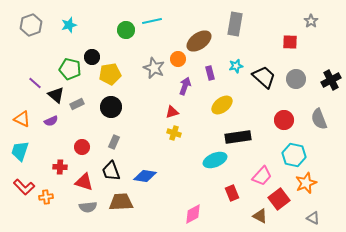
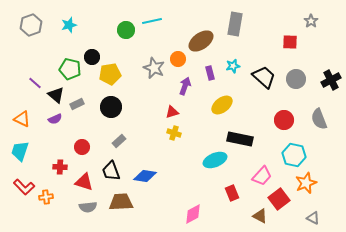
brown ellipse at (199, 41): moved 2 px right
cyan star at (236, 66): moved 3 px left
purple semicircle at (51, 121): moved 4 px right, 2 px up
black rectangle at (238, 137): moved 2 px right, 2 px down; rotated 20 degrees clockwise
gray rectangle at (114, 142): moved 5 px right, 1 px up; rotated 24 degrees clockwise
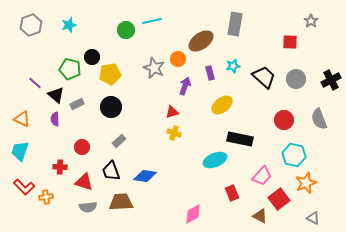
purple semicircle at (55, 119): rotated 112 degrees clockwise
